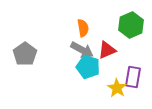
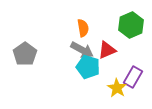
purple rectangle: rotated 20 degrees clockwise
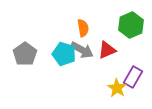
cyan pentagon: moved 24 px left, 13 px up
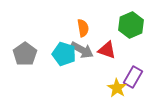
red triangle: rotated 42 degrees clockwise
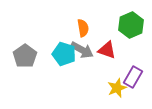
gray pentagon: moved 2 px down
yellow star: rotated 18 degrees clockwise
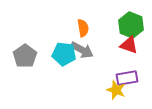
green hexagon: rotated 15 degrees counterclockwise
red triangle: moved 22 px right, 5 px up
cyan pentagon: rotated 10 degrees counterclockwise
purple rectangle: moved 6 px left, 1 px down; rotated 50 degrees clockwise
yellow star: moved 1 px left, 2 px down; rotated 30 degrees counterclockwise
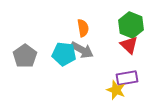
red triangle: rotated 24 degrees clockwise
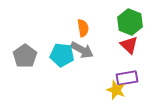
green hexagon: moved 1 px left, 3 px up
cyan pentagon: moved 2 px left, 1 px down
